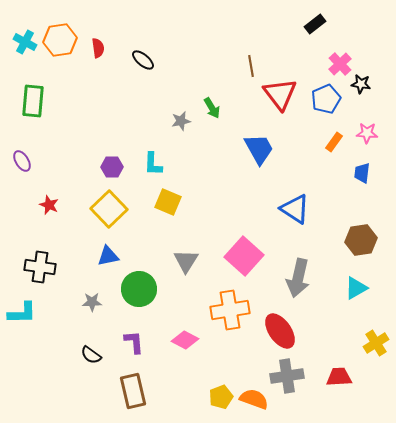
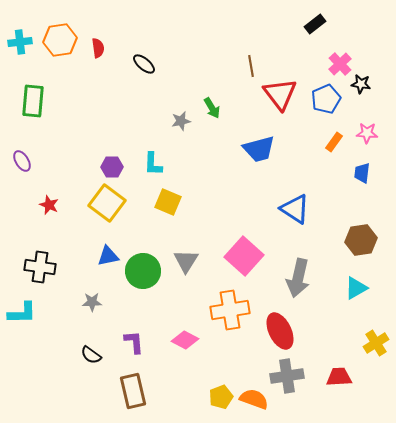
cyan cross at (25, 42): moved 5 px left; rotated 35 degrees counterclockwise
black ellipse at (143, 60): moved 1 px right, 4 px down
blue trapezoid at (259, 149): rotated 104 degrees clockwise
yellow square at (109, 209): moved 2 px left, 6 px up; rotated 9 degrees counterclockwise
green circle at (139, 289): moved 4 px right, 18 px up
red ellipse at (280, 331): rotated 9 degrees clockwise
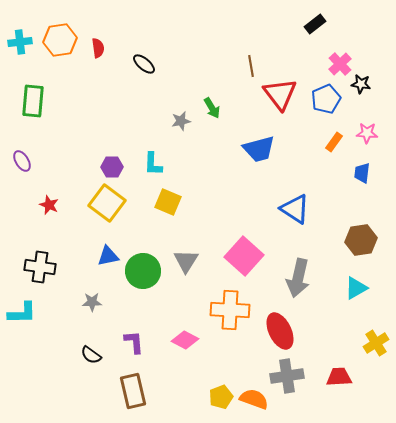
orange cross at (230, 310): rotated 12 degrees clockwise
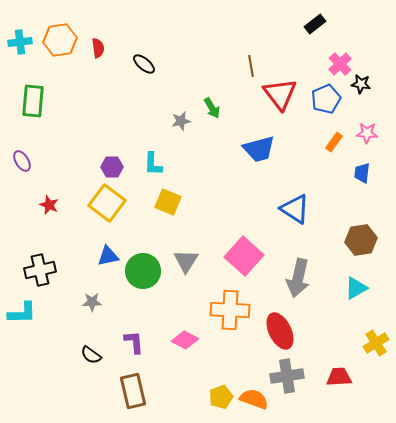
black cross at (40, 267): moved 3 px down; rotated 20 degrees counterclockwise
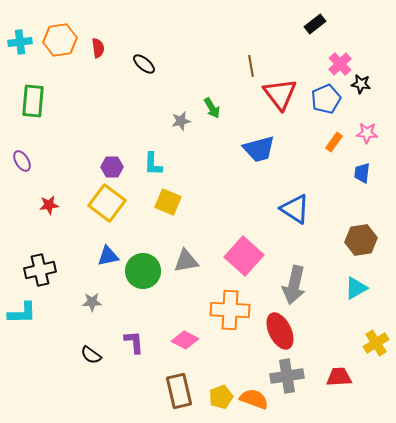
red star at (49, 205): rotated 30 degrees counterclockwise
gray triangle at (186, 261): rotated 48 degrees clockwise
gray arrow at (298, 278): moved 4 px left, 7 px down
brown rectangle at (133, 391): moved 46 px right
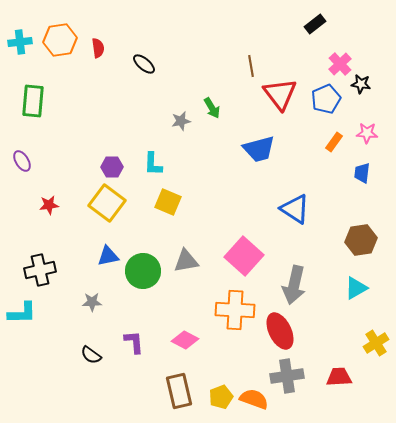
orange cross at (230, 310): moved 5 px right
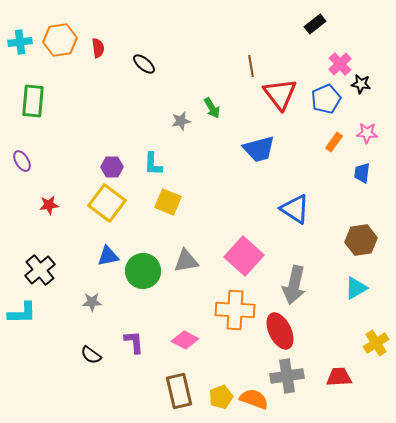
black cross at (40, 270): rotated 28 degrees counterclockwise
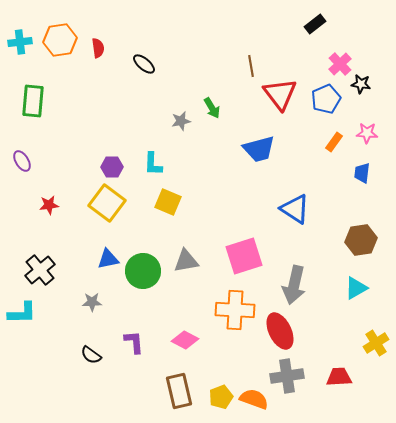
blue triangle at (108, 256): moved 3 px down
pink square at (244, 256): rotated 30 degrees clockwise
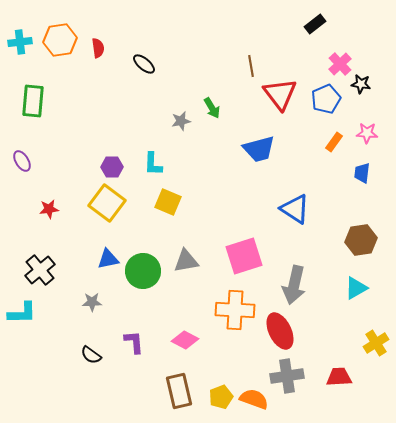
red star at (49, 205): moved 4 px down
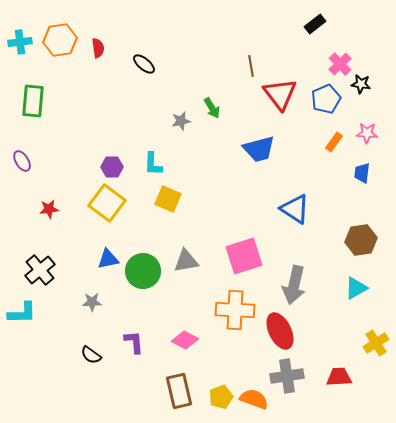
yellow square at (168, 202): moved 3 px up
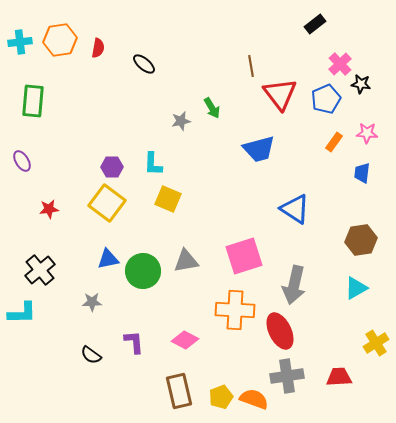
red semicircle at (98, 48): rotated 18 degrees clockwise
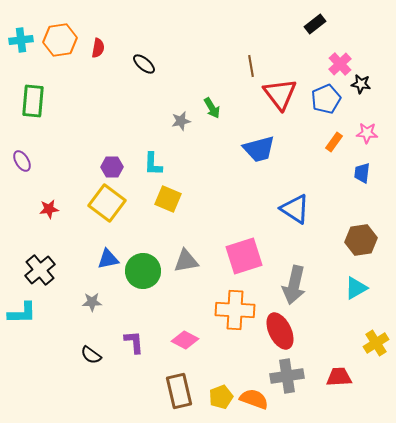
cyan cross at (20, 42): moved 1 px right, 2 px up
